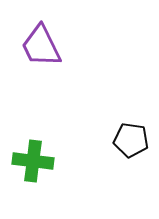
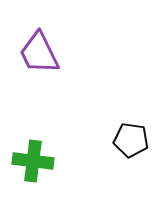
purple trapezoid: moved 2 px left, 7 px down
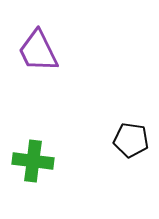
purple trapezoid: moved 1 px left, 2 px up
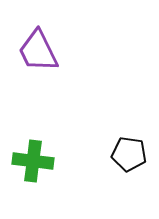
black pentagon: moved 2 px left, 14 px down
